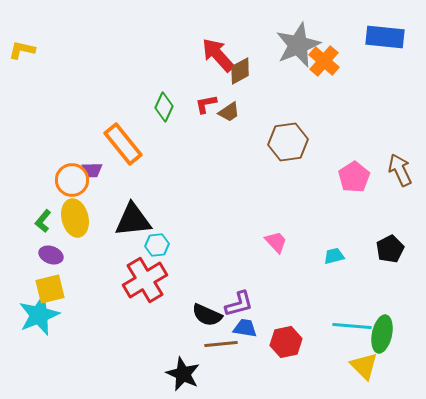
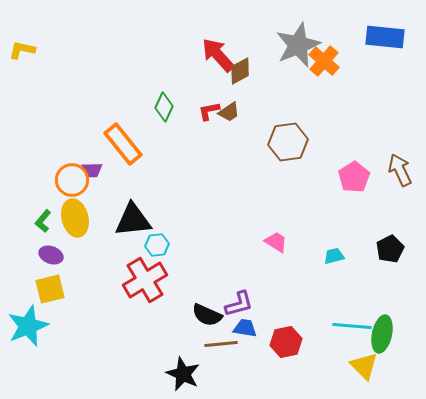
red L-shape: moved 3 px right, 7 px down
pink trapezoid: rotated 15 degrees counterclockwise
cyan star: moved 11 px left, 11 px down
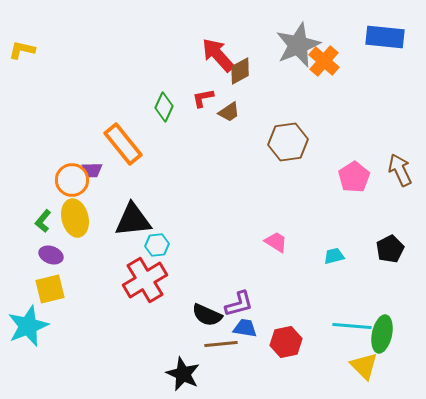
red L-shape: moved 6 px left, 13 px up
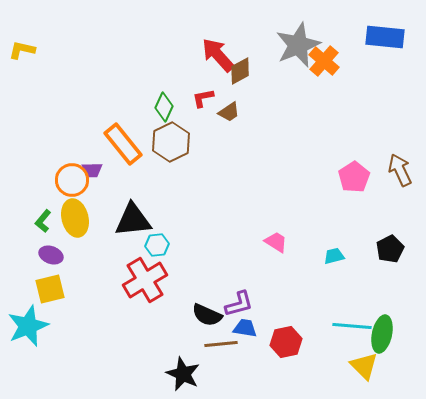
brown hexagon: moved 117 px left; rotated 18 degrees counterclockwise
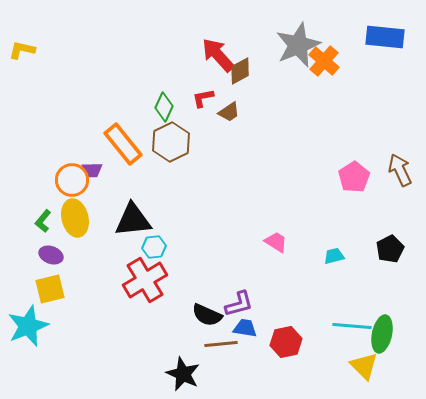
cyan hexagon: moved 3 px left, 2 px down
